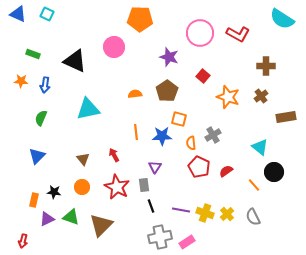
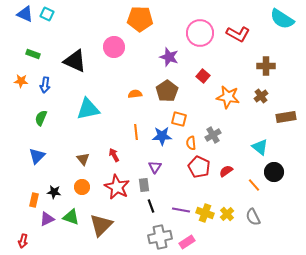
blue triangle at (18, 14): moved 7 px right
orange star at (228, 97): rotated 10 degrees counterclockwise
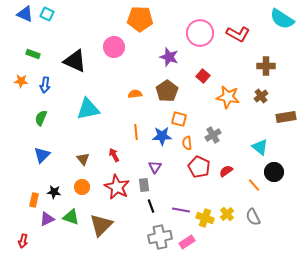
orange semicircle at (191, 143): moved 4 px left
blue triangle at (37, 156): moved 5 px right, 1 px up
yellow cross at (205, 213): moved 5 px down
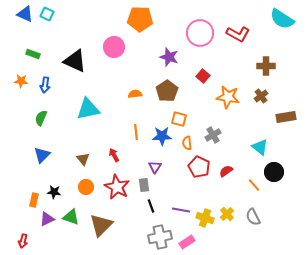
orange circle at (82, 187): moved 4 px right
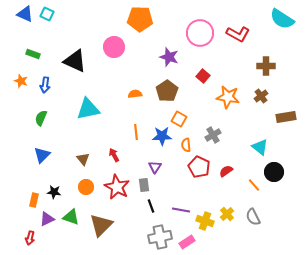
orange star at (21, 81): rotated 16 degrees clockwise
orange square at (179, 119): rotated 14 degrees clockwise
orange semicircle at (187, 143): moved 1 px left, 2 px down
yellow cross at (205, 218): moved 3 px down
red arrow at (23, 241): moved 7 px right, 3 px up
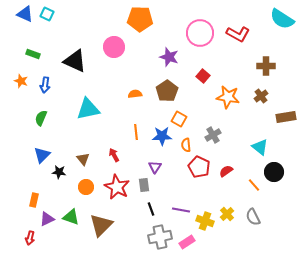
black star at (54, 192): moved 5 px right, 20 px up
black line at (151, 206): moved 3 px down
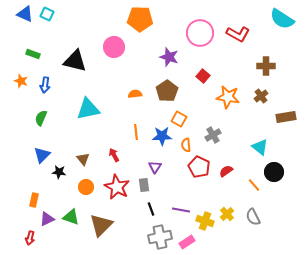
black triangle at (75, 61): rotated 10 degrees counterclockwise
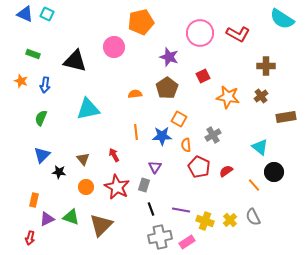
orange pentagon at (140, 19): moved 1 px right, 3 px down; rotated 15 degrees counterclockwise
red square at (203, 76): rotated 24 degrees clockwise
brown pentagon at (167, 91): moved 3 px up
gray rectangle at (144, 185): rotated 24 degrees clockwise
yellow cross at (227, 214): moved 3 px right, 6 px down
